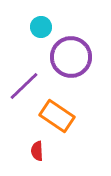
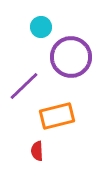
orange rectangle: rotated 48 degrees counterclockwise
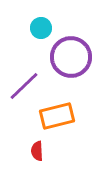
cyan circle: moved 1 px down
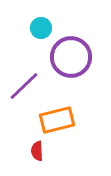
orange rectangle: moved 4 px down
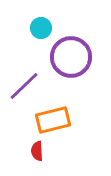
orange rectangle: moved 4 px left
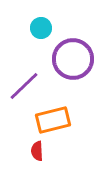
purple circle: moved 2 px right, 2 px down
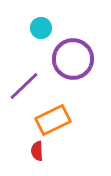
orange rectangle: rotated 12 degrees counterclockwise
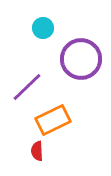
cyan circle: moved 2 px right
purple circle: moved 8 px right
purple line: moved 3 px right, 1 px down
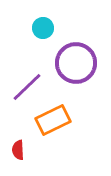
purple circle: moved 5 px left, 4 px down
red semicircle: moved 19 px left, 1 px up
